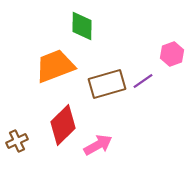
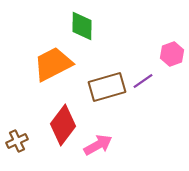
orange trapezoid: moved 2 px left, 2 px up; rotated 6 degrees counterclockwise
brown rectangle: moved 3 px down
red diamond: rotated 9 degrees counterclockwise
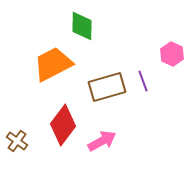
pink hexagon: rotated 15 degrees counterclockwise
purple line: rotated 75 degrees counterclockwise
brown cross: rotated 30 degrees counterclockwise
pink arrow: moved 4 px right, 4 px up
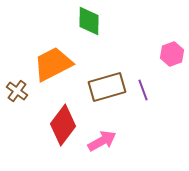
green diamond: moved 7 px right, 5 px up
pink hexagon: rotated 15 degrees clockwise
purple line: moved 9 px down
brown cross: moved 50 px up
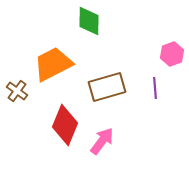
purple line: moved 12 px right, 2 px up; rotated 15 degrees clockwise
red diamond: moved 2 px right; rotated 15 degrees counterclockwise
pink arrow: rotated 24 degrees counterclockwise
